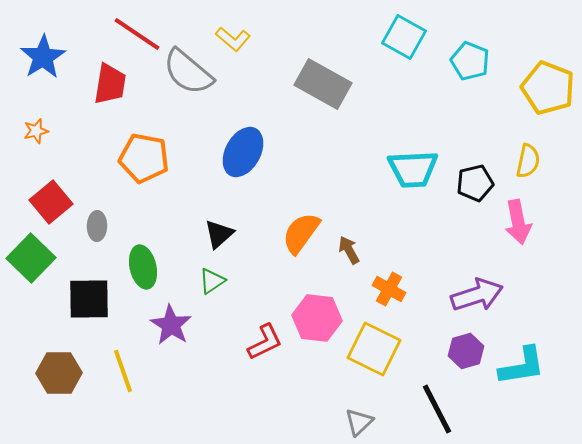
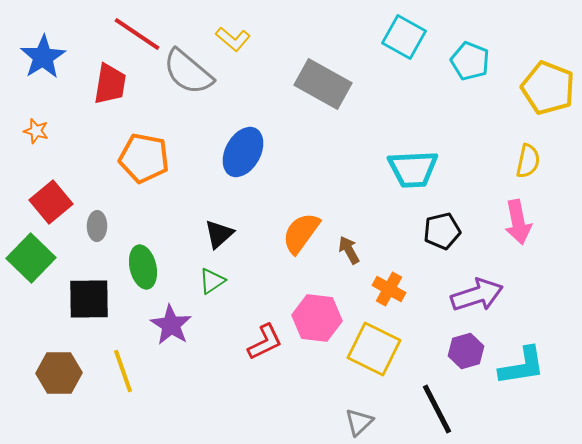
orange star: rotated 30 degrees clockwise
black pentagon: moved 33 px left, 48 px down
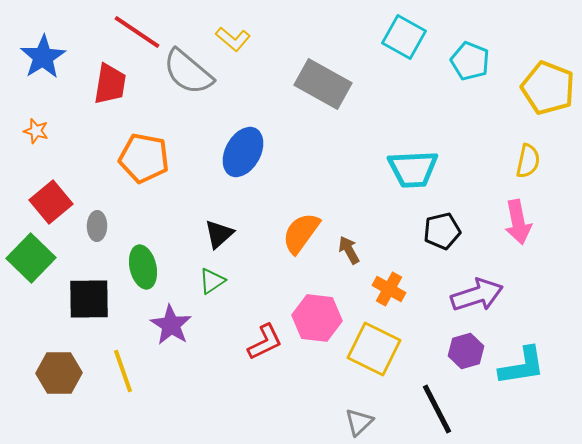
red line: moved 2 px up
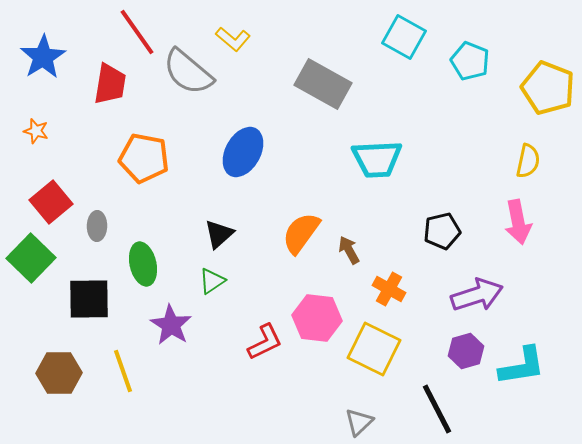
red line: rotated 21 degrees clockwise
cyan trapezoid: moved 36 px left, 10 px up
green ellipse: moved 3 px up
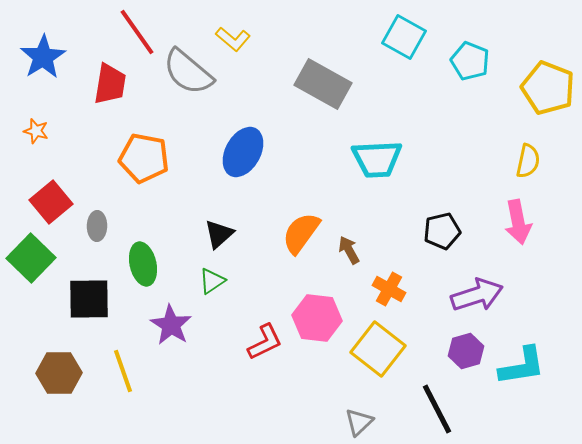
yellow square: moved 4 px right; rotated 12 degrees clockwise
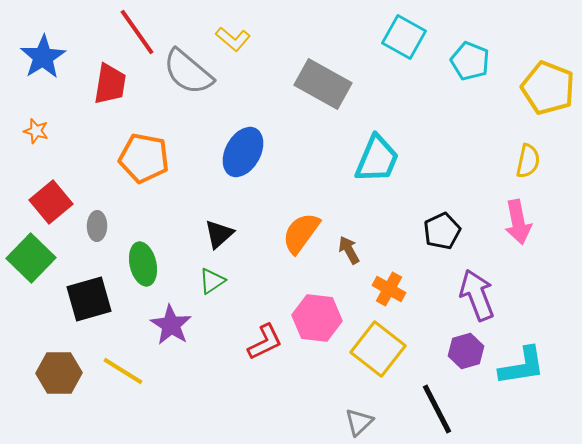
cyan trapezoid: rotated 64 degrees counterclockwise
black pentagon: rotated 12 degrees counterclockwise
purple arrow: rotated 93 degrees counterclockwise
black square: rotated 15 degrees counterclockwise
yellow line: rotated 39 degrees counterclockwise
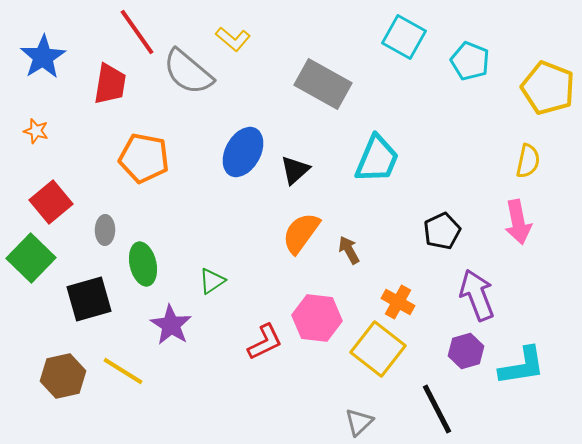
gray ellipse: moved 8 px right, 4 px down
black triangle: moved 76 px right, 64 px up
orange cross: moved 9 px right, 13 px down
brown hexagon: moved 4 px right, 3 px down; rotated 12 degrees counterclockwise
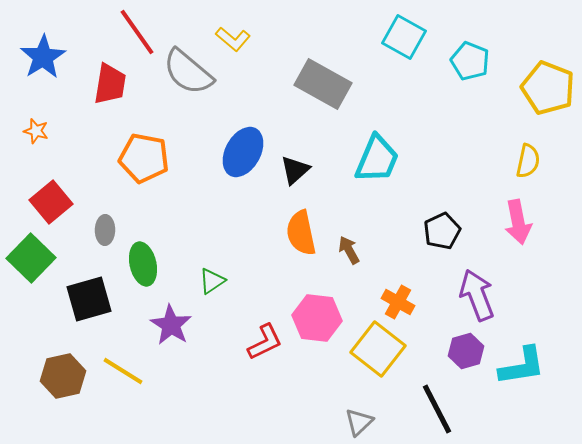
orange semicircle: rotated 48 degrees counterclockwise
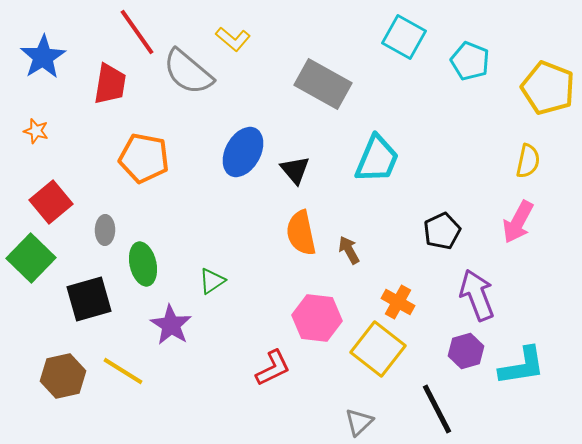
black triangle: rotated 28 degrees counterclockwise
pink arrow: rotated 39 degrees clockwise
red L-shape: moved 8 px right, 26 px down
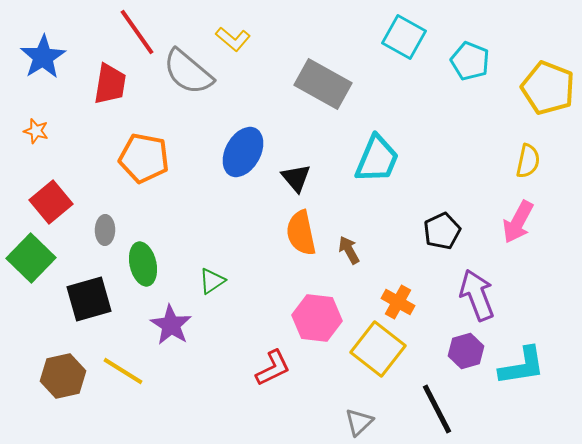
black triangle: moved 1 px right, 8 px down
